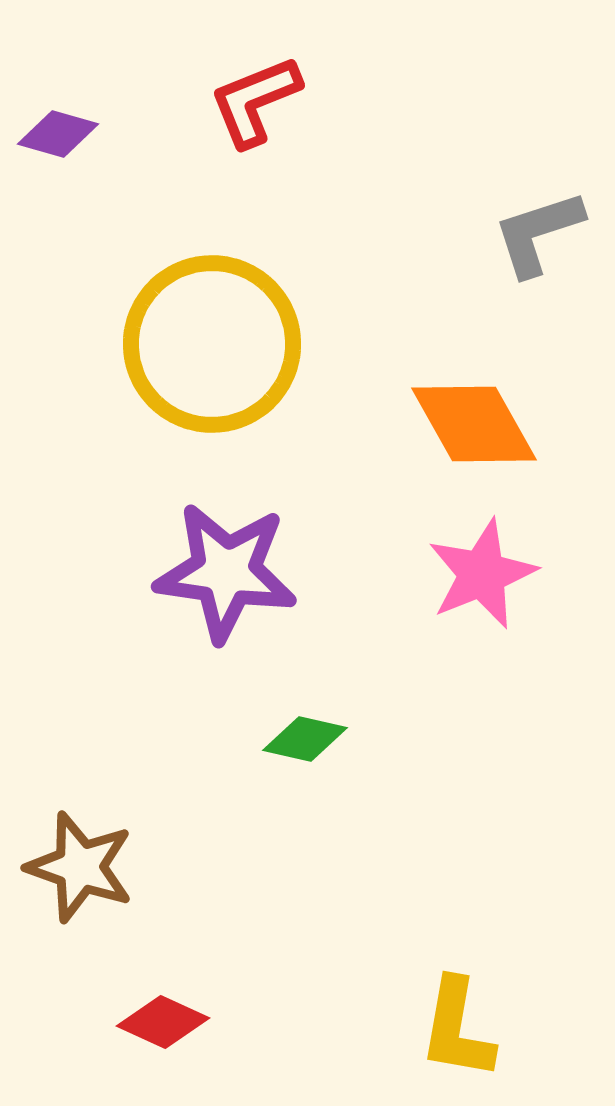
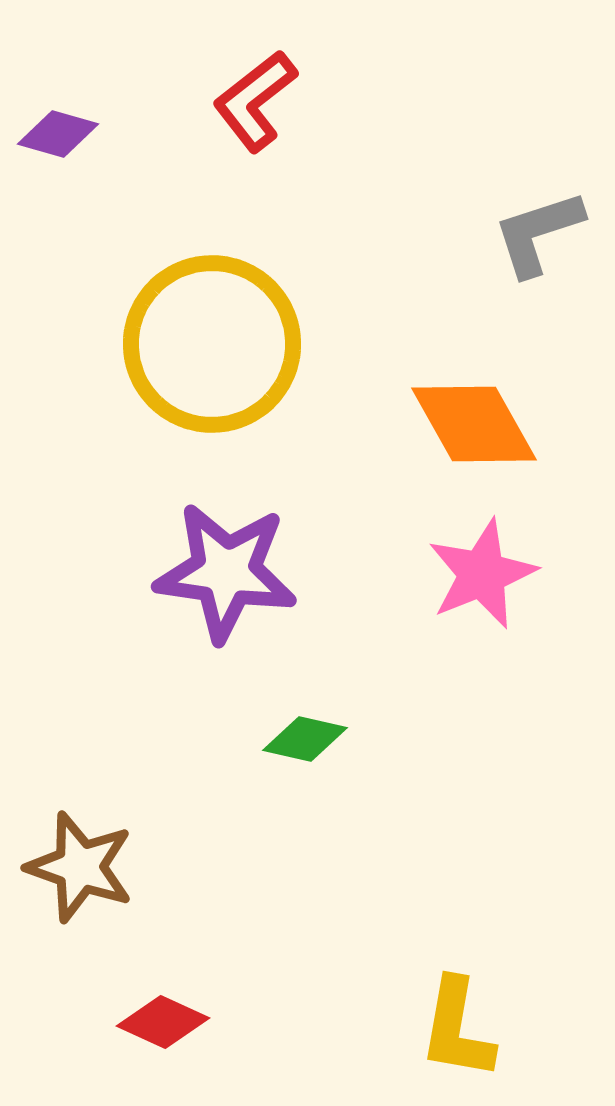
red L-shape: rotated 16 degrees counterclockwise
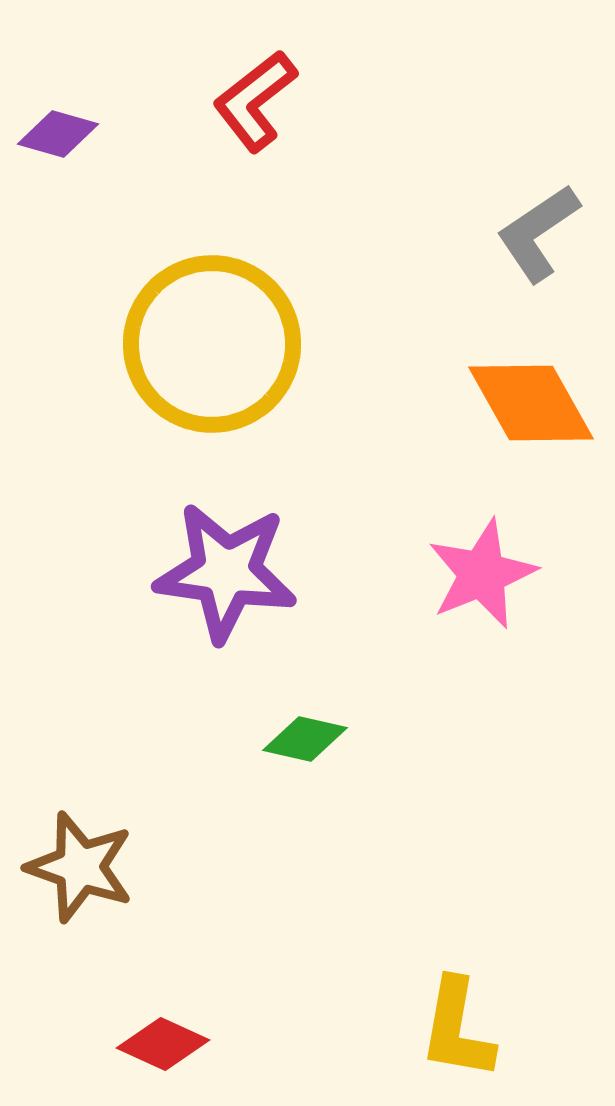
gray L-shape: rotated 16 degrees counterclockwise
orange diamond: moved 57 px right, 21 px up
red diamond: moved 22 px down
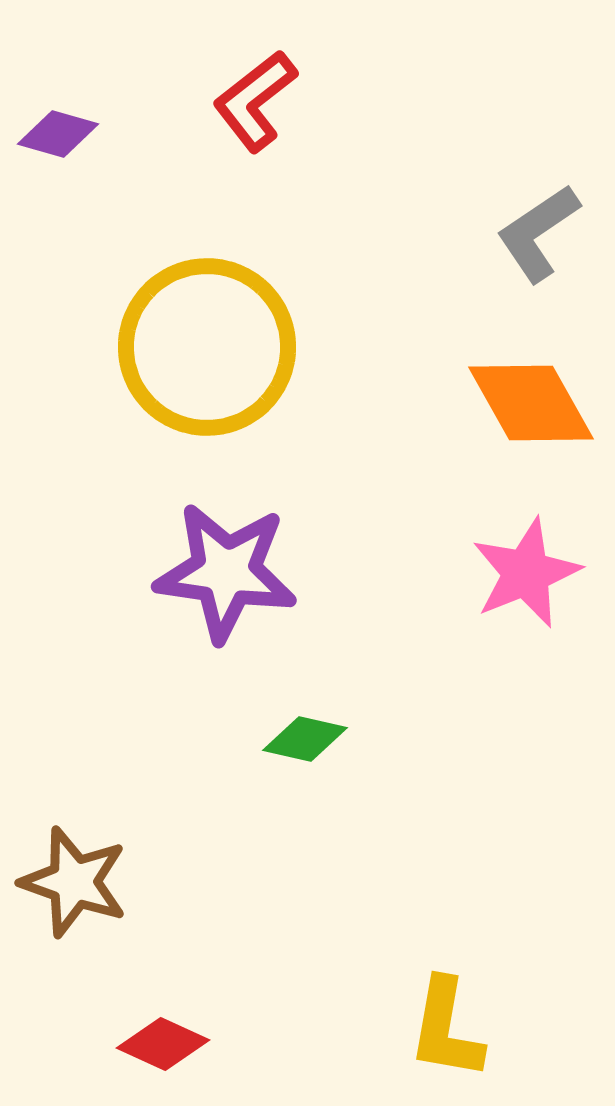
yellow circle: moved 5 px left, 3 px down
pink star: moved 44 px right, 1 px up
brown star: moved 6 px left, 15 px down
yellow L-shape: moved 11 px left
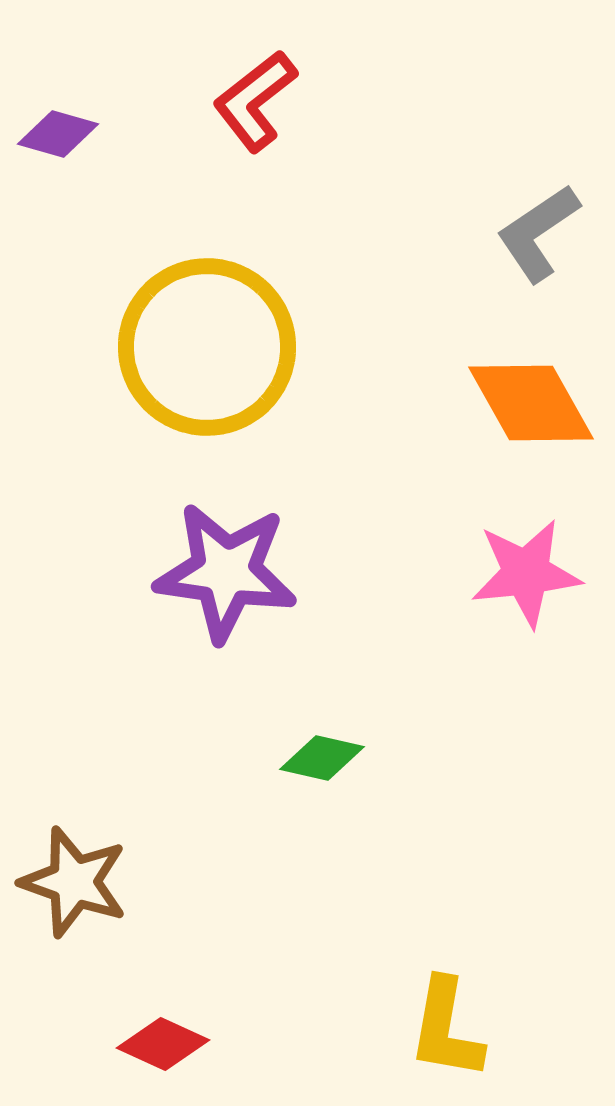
pink star: rotated 16 degrees clockwise
green diamond: moved 17 px right, 19 px down
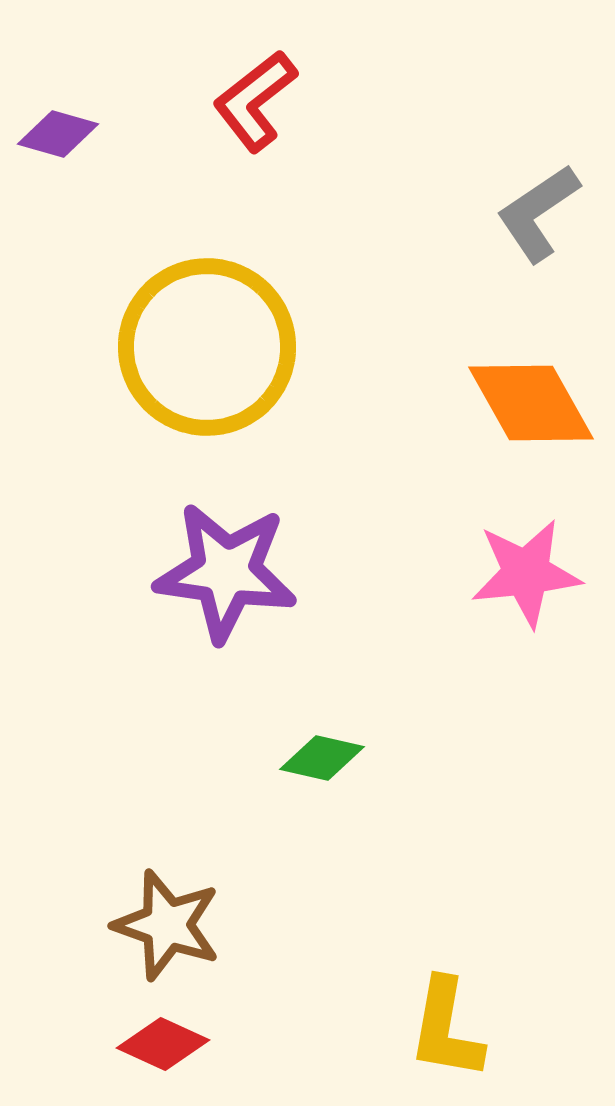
gray L-shape: moved 20 px up
brown star: moved 93 px right, 43 px down
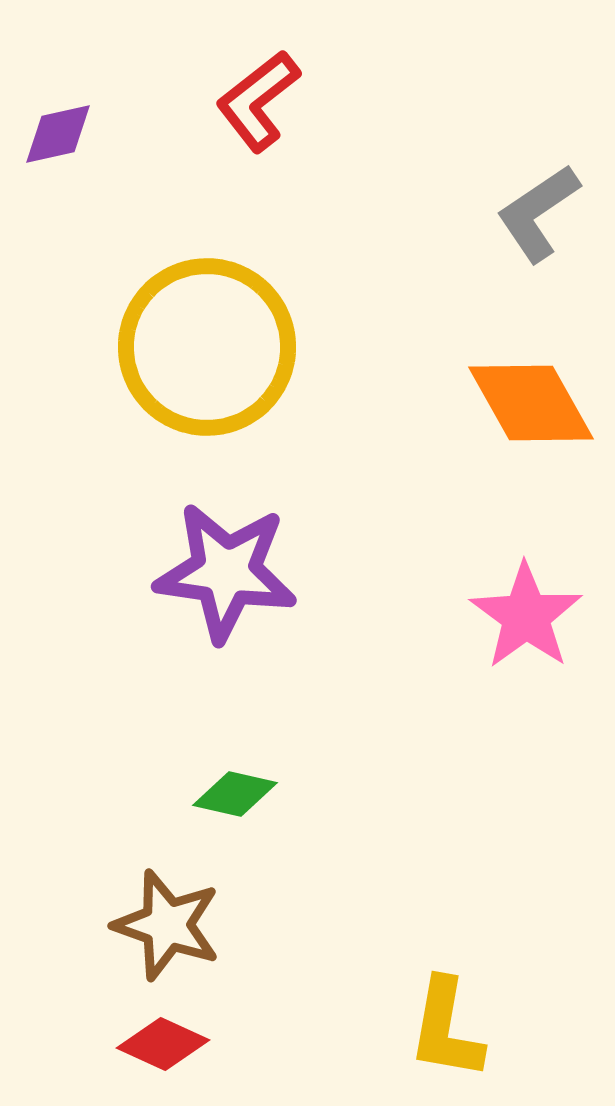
red L-shape: moved 3 px right
purple diamond: rotated 28 degrees counterclockwise
pink star: moved 43 px down; rotated 30 degrees counterclockwise
green diamond: moved 87 px left, 36 px down
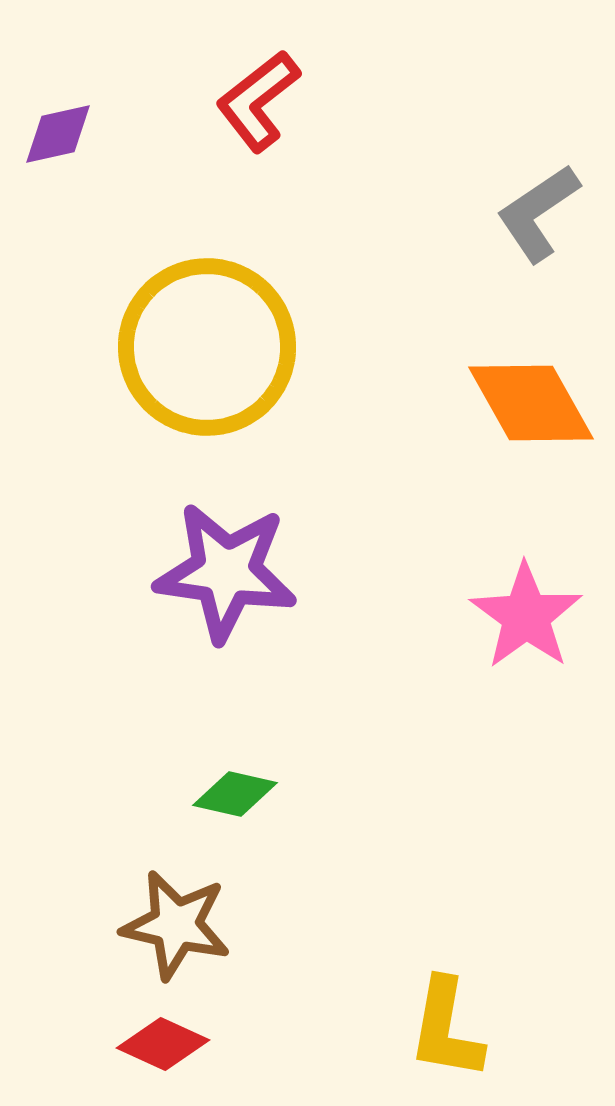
brown star: moved 9 px right; rotated 6 degrees counterclockwise
